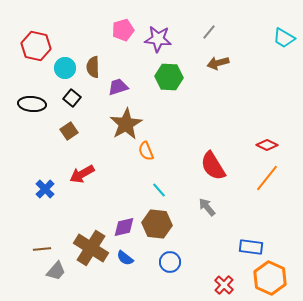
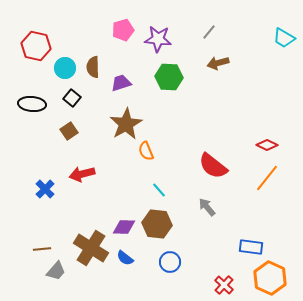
purple trapezoid: moved 3 px right, 4 px up
red semicircle: rotated 20 degrees counterclockwise
red arrow: rotated 15 degrees clockwise
purple diamond: rotated 15 degrees clockwise
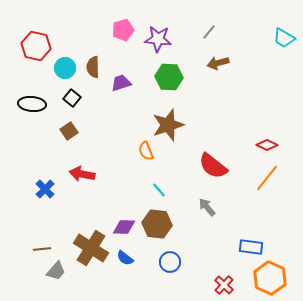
brown star: moved 42 px right, 1 px down; rotated 12 degrees clockwise
red arrow: rotated 25 degrees clockwise
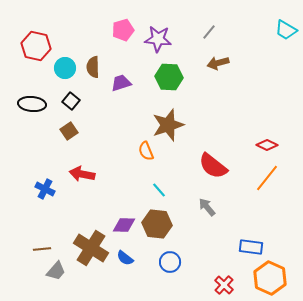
cyan trapezoid: moved 2 px right, 8 px up
black square: moved 1 px left, 3 px down
blue cross: rotated 18 degrees counterclockwise
purple diamond: moved 2 px up
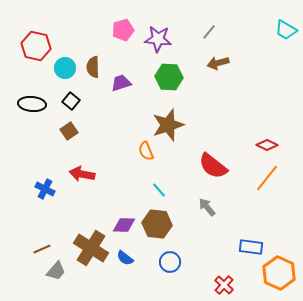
brown line: rotated 18 degrees counterclockwise
orange hexagon: moved 9 px right, 5 px up
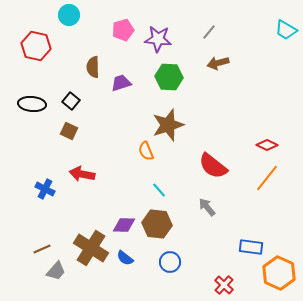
cyan circle: moved 4 px right, 53 px up
brown square: rotated 30 degrees counterclockwise
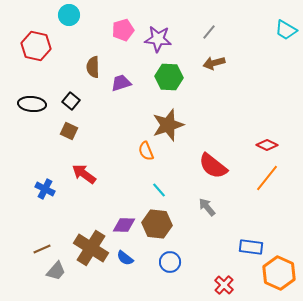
brown arrow: moved 4 px left
red arrow: moved 2 px right; rotated 25 degrees clockwise
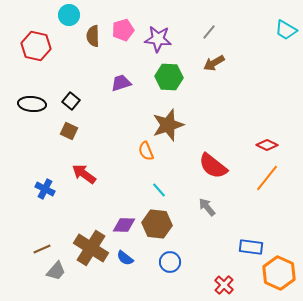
brown arrow: rotated 15 degrees counterclockwise
brown semicircle: moved 31 px up
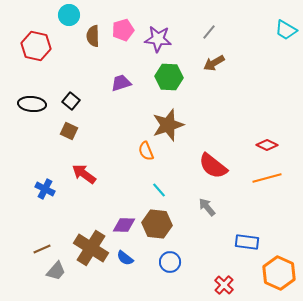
orange line: rotated 36 degrees clockwise
blue rectangle: moved 4 px left, 5 px up
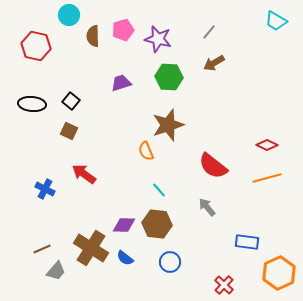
cyan trapezoid: moved 10 px left, 9 px up
purple star: rotated 8 degrees clockwise
orange hexagon: rotated 12 degrees clockwise
